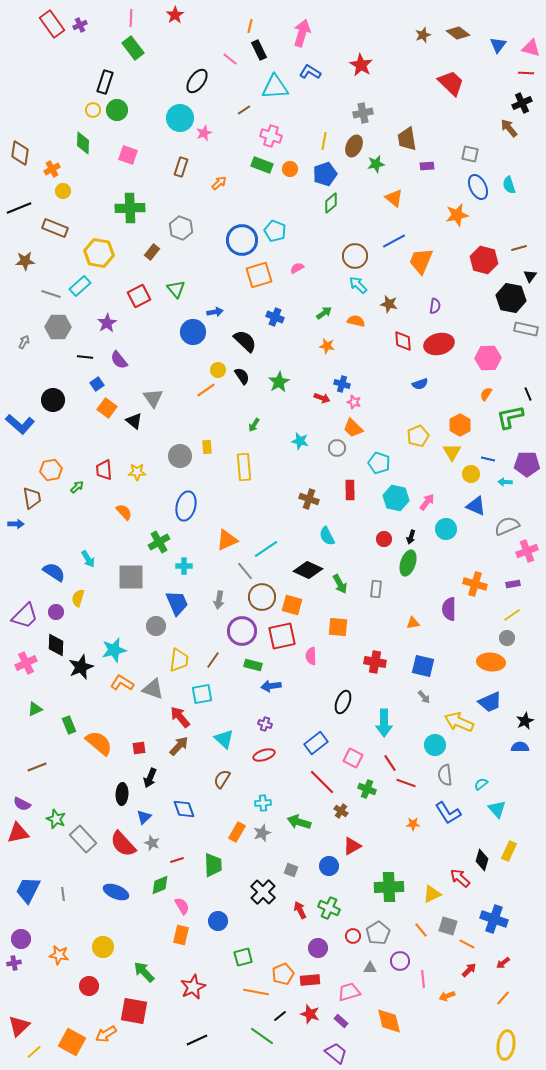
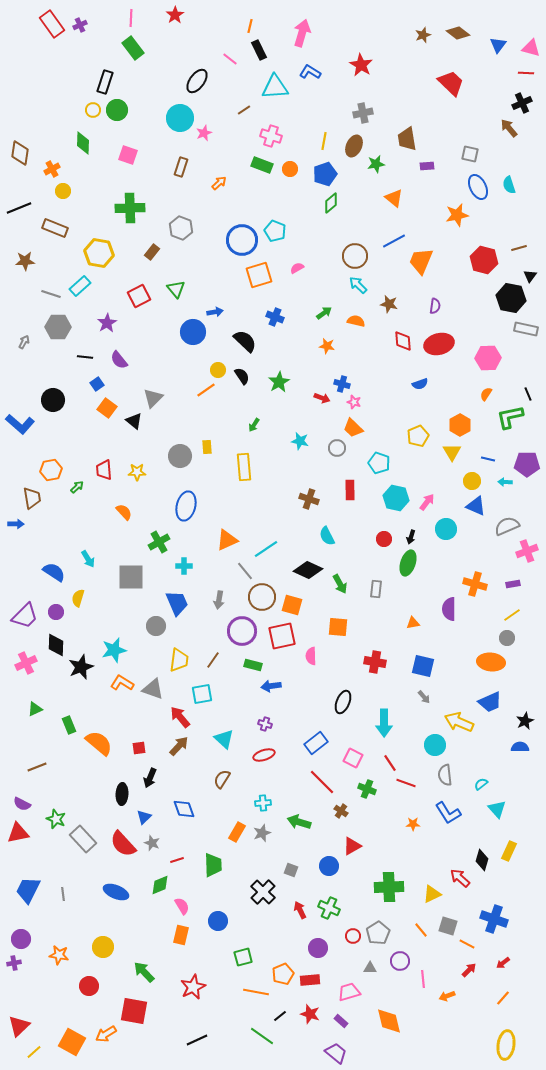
gray triangle at (153, 398): rotated 20 degrees clockwise
yellow circle at (471, 474): moved 1 px right, 7 px down
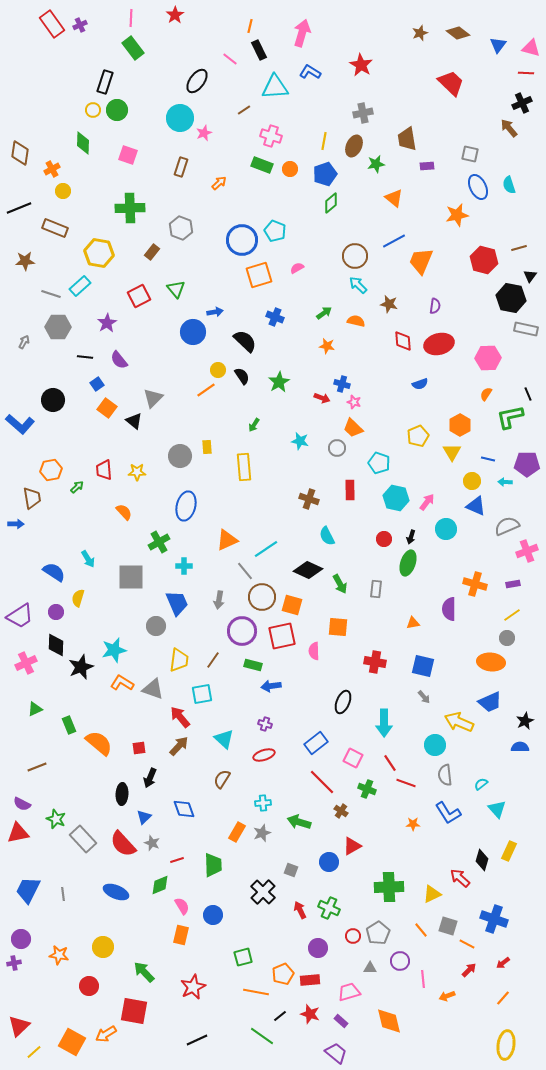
brown star at (423, 35): moved 3 px left, 2 px up
purple trapezoid at (25, 616): moved 5 px left; rotated 12 degrees clockwise
pink semicircle at (311, 656): moved 3 px right, 5 px up
blue circle at (329, 866): moved 4 px up
blue circle at (218, 921): moved 5 px left, 6 px up
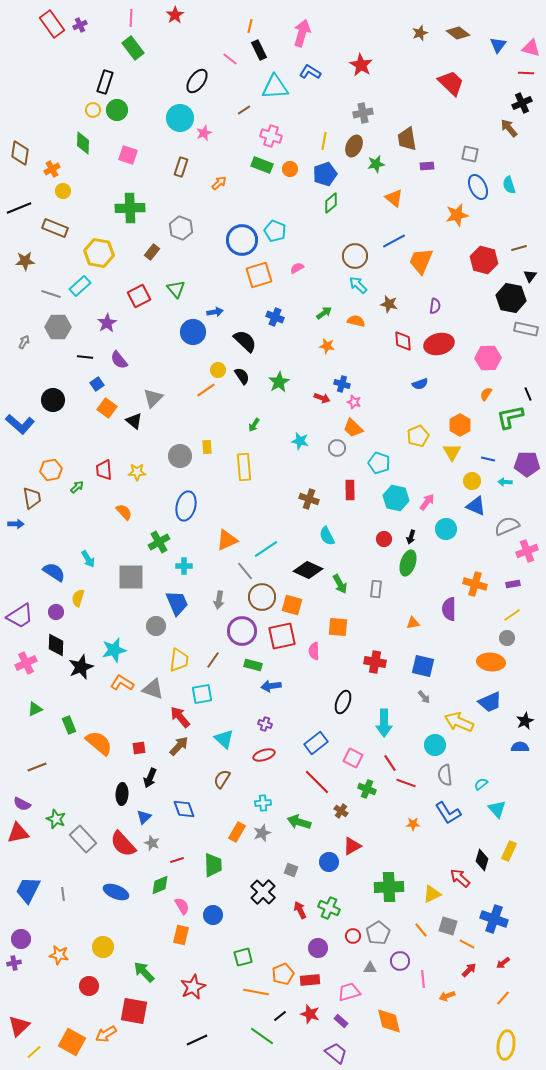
red line at (322, 782): moved 5 px left
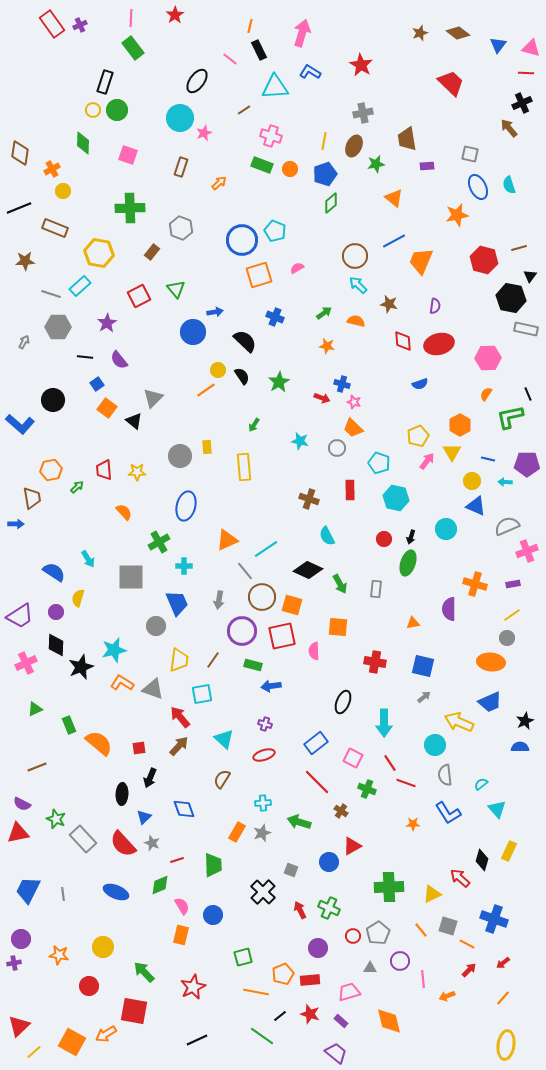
pink arrow at (427, 502): moved 41 px up
gray arrow at (424, 697): rotated 88 degrees counterclockwise
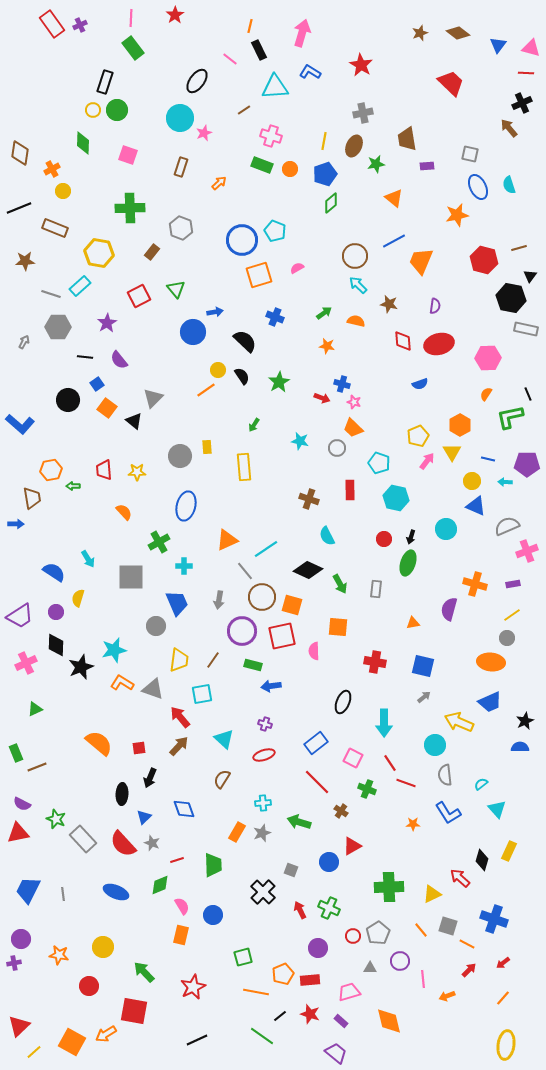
black circle at (53, 400): moved 15 px right
green arrow at (77, 487): moved 4 px left, 1 px up; rotated 136 degrees counterclockwise
purple semicircle at (449, 609): rotated 15 degrees clockwise
green rectangle at (69, 725): moved 53 px left, 28 px down
